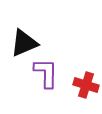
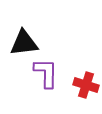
black triangle: rotated 16 degrees clockwise
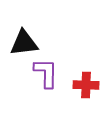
red cross: rotated 15 degrees counterclockwise
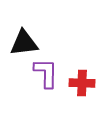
red cross: moved 4 px left, 2 px up
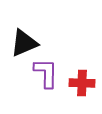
black triangle: rotated 16 degrees counterclockwise
